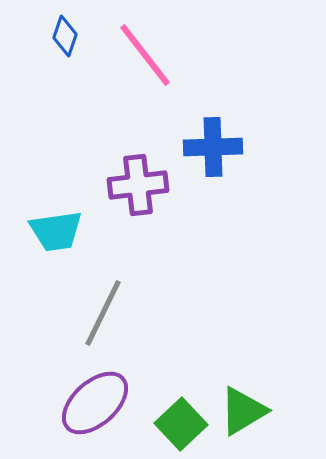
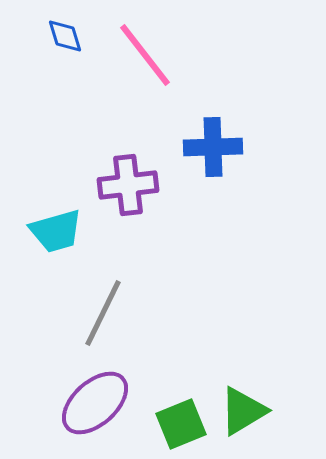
blue diamond: rotated 36 degrees counterclockwise
purple cross: moved 10 px left
cyan trapezoid: rotated 8 degrees counterclockwise
green square: rotated 21 degrees clockwise
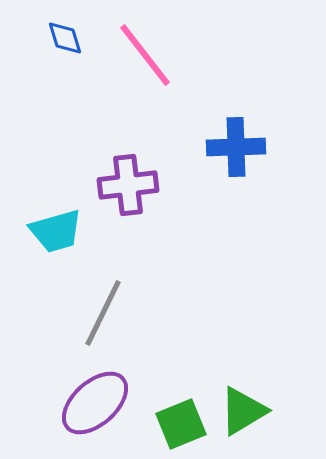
blue diamond: moved 2 px down
blue cross: moved 23 px right
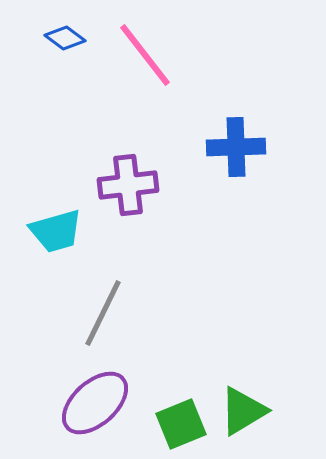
blue diamond: rotated 36 degrees counterclockwise
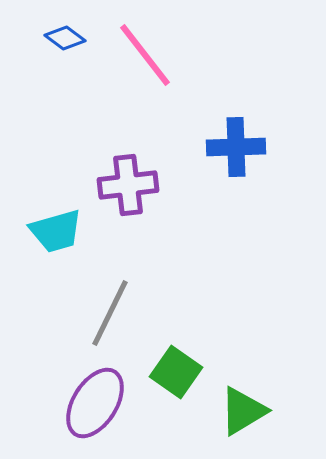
gray line: moved 7 px right
purple ellipse: rotated 16 degrees counterclockwise
green square: moved 5 px left, 52 px up; rotated 33 degrees counterclockwise
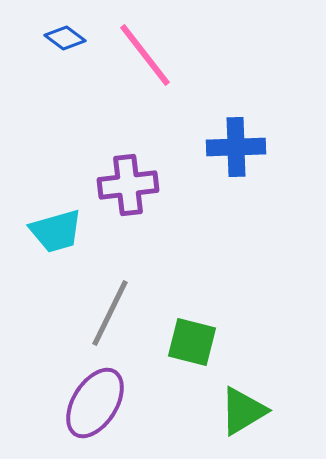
green square: moved 16 px right, 30 px up; rotated 21 degrees counterclockwise
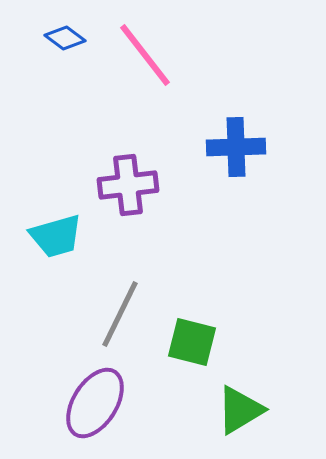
cyan trapezoid: moved 5 px down
gray line: moved 10 px right, 1 px down
green triangle: moved 3 px left, 1 px up
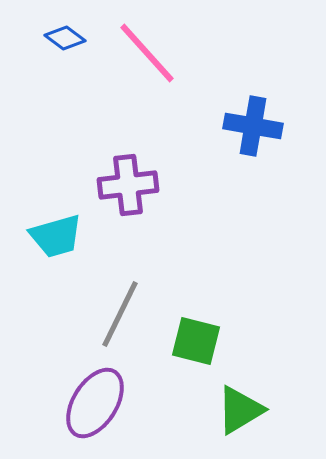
pink line: moved 2 px right, 2 px up; rotated 4 degrees counterclockwise
blue cross: moved 17 px right, 21 px up; rotated 12 degrees clockwise
green square: moved 4 px right, 1 px up
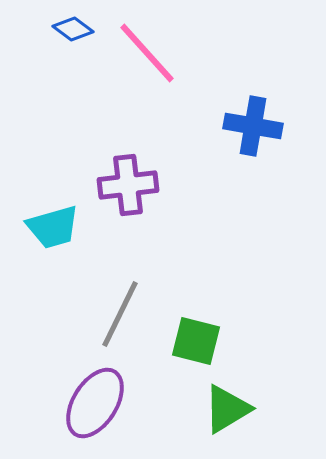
blue diamond: moved 8 px right, 9 px up
cyan trapezoid: moved 3 px left, 9 px up
green triangle: moved 13 px left, 1 px up
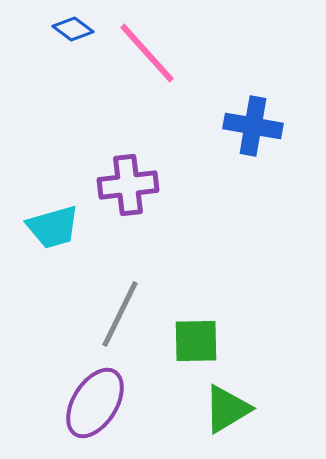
green square: rotated 15 degrees counterclockwise
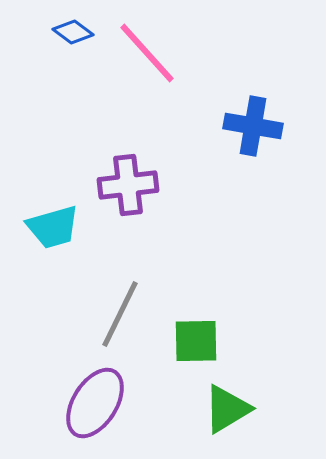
blue diamond: moved 3 px down
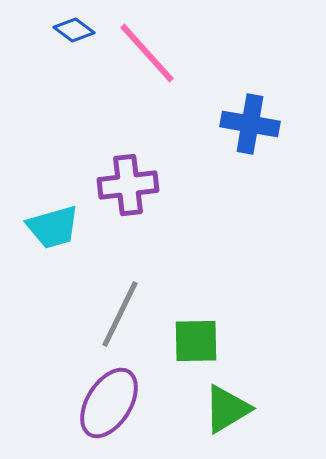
blue diamond: moved 1 px right, 2 px up
blue cross: moved 3 px left, 2 px up
purple ellipse: moved 14 px right
